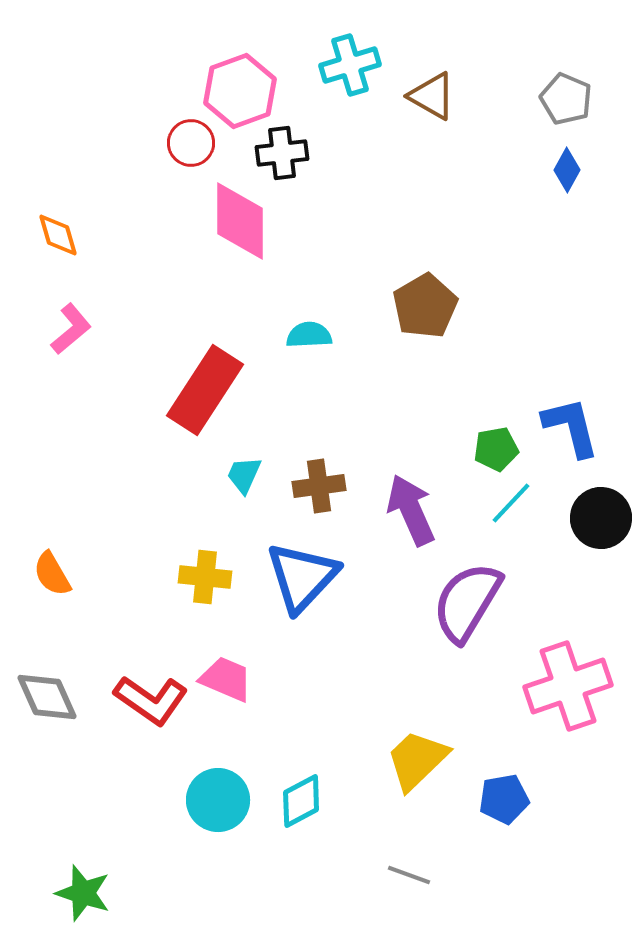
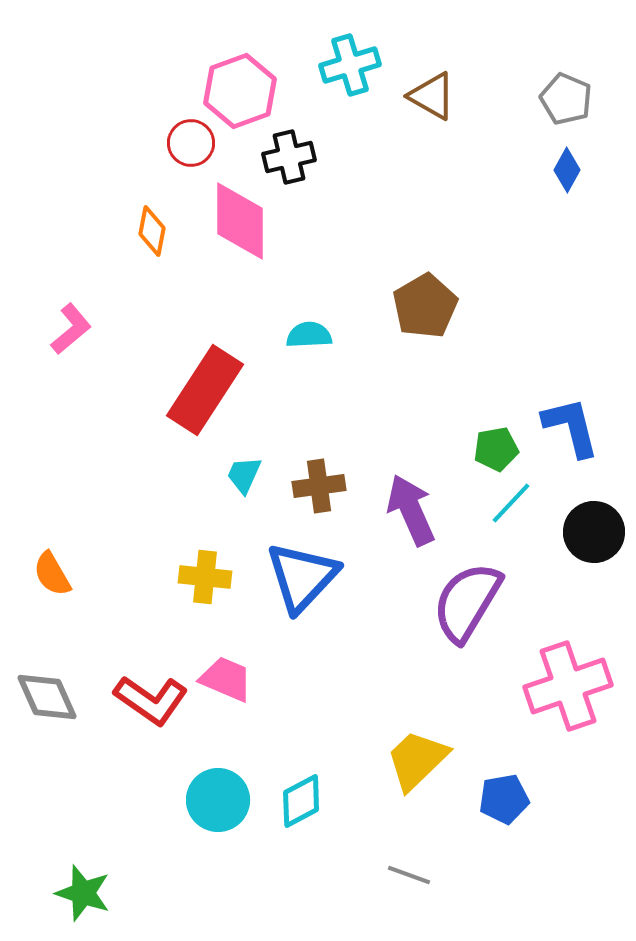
black cross: moved 7 px right, 4 px down; rotated 6 degrees counterclockwise
orange diamond: moved 94 px right, 4 px up; rotated 27 degrees clockwise
black circle: moved 7 px left, 14 px down
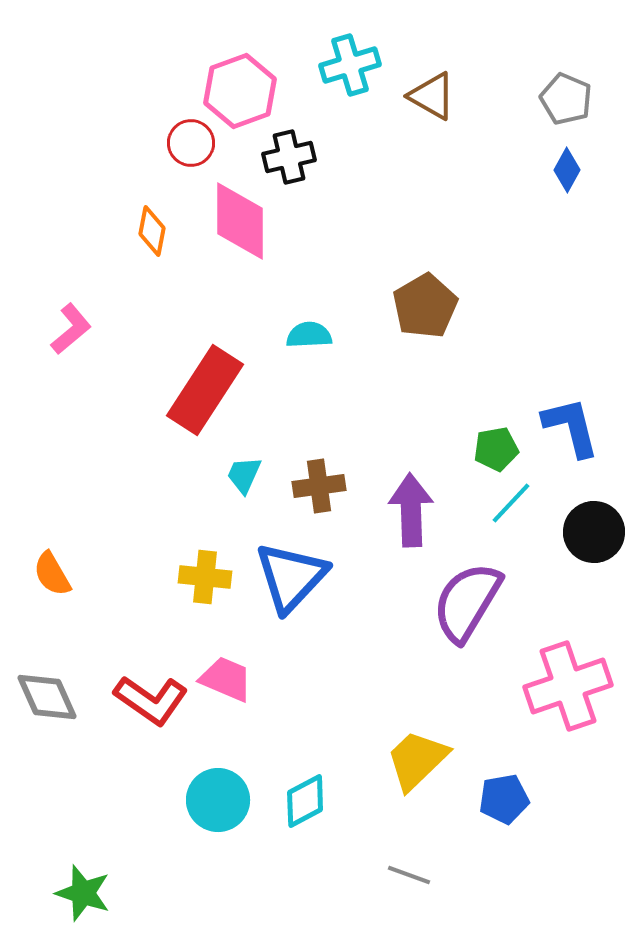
purple arrow: rotated 22 degrees clockwise
blue triangle: moved 11 px left
cyan diamond: moved 4 px right
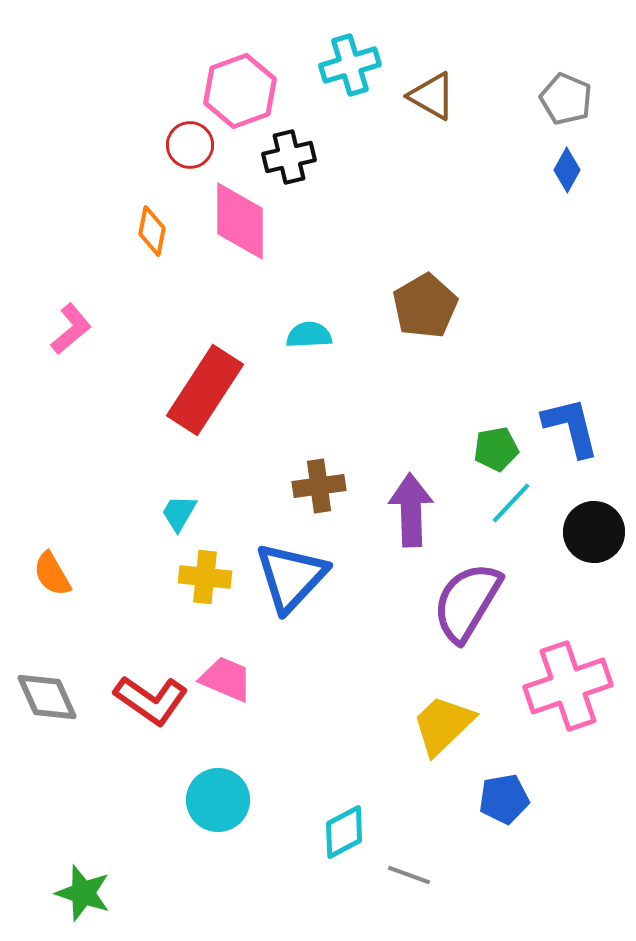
red circle: moved 1 px left, 2 px down
cyan trapezoid: moved 65 px left, 38 px down; rotated 6 degrees clockwise
yellow trapezoid: moved 26 px right, 35 px up
cyan diamond: moved 39 px right, 31 px down
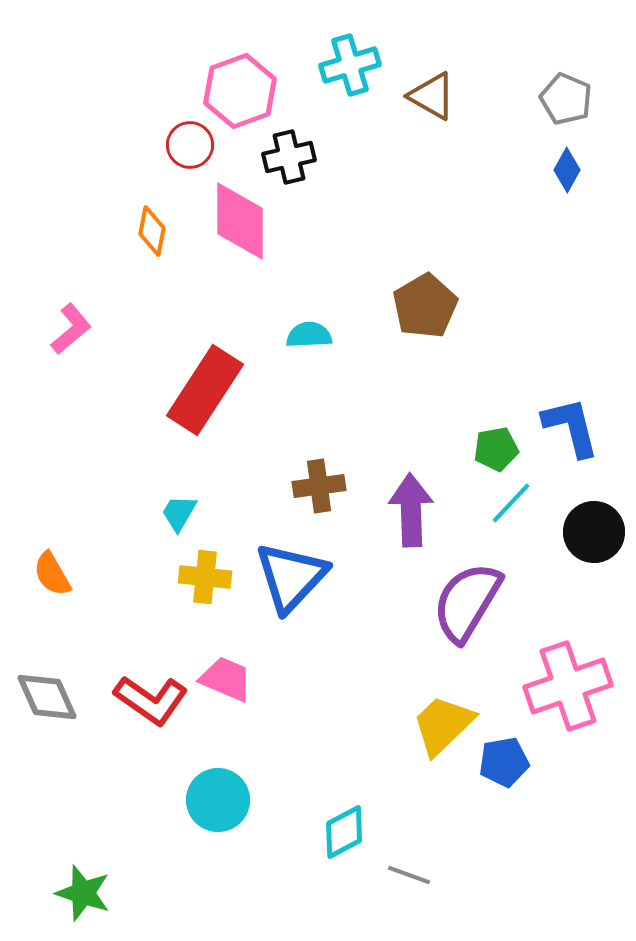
blue pentagon: moved 37 px up
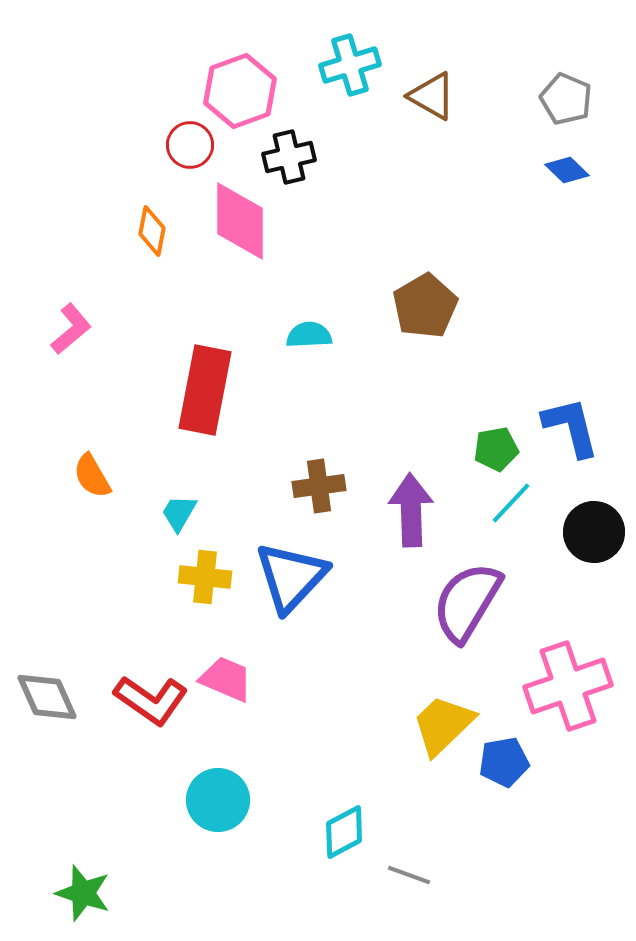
blue diamond: rotated 75 degrees counterclockwise
red rectangle: rotated 22 degrees counterclockwise
orange semicircle: moved 40 px right, 98 px up
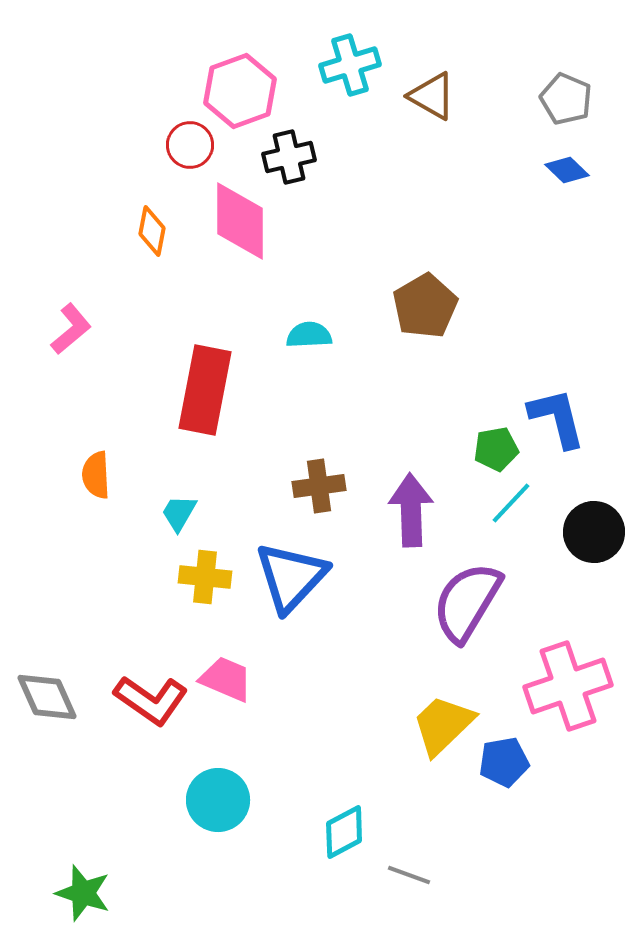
blue L-shape: moved 14 px left, 9 px up
orange semicircle: moved 4 px right, 1 px up; rotated 27 degrees clockwise
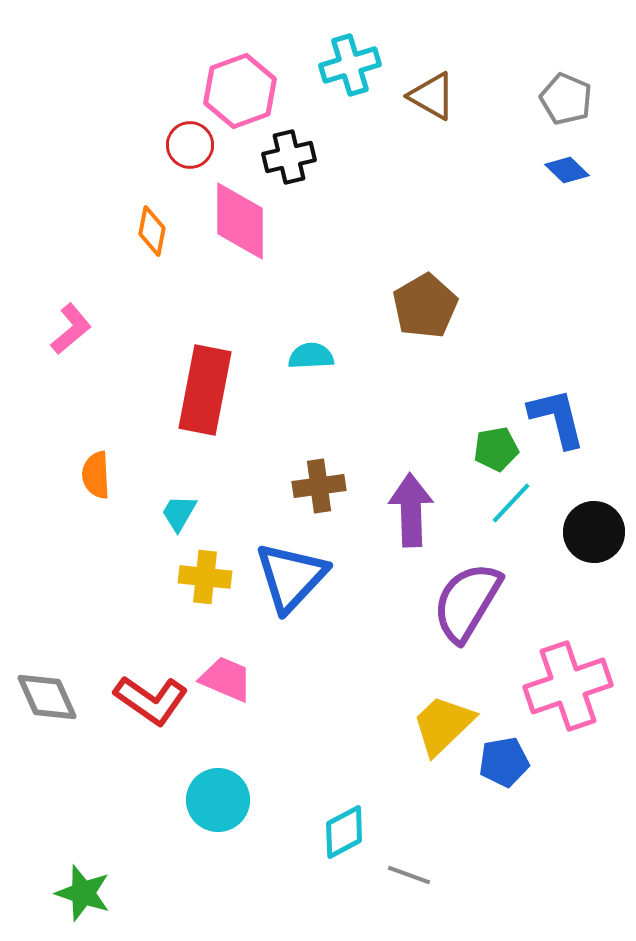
cyan semicircle: moved 2 px right, 21 px down
